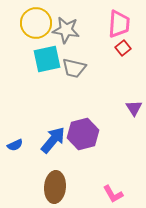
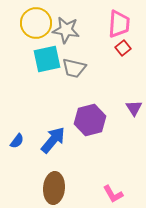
purple hexagon: moved 7 px right, 14 px up
blue semicircle: moved 2 px right, 4 px up; rotated 28 degrees counterclockwise
brown ellipse: moved 1 px left, 1 px down
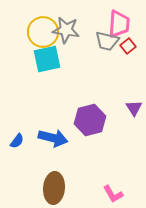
yellow circle: moved 7 px right, 9 px down
red square: moved 5 px right, 2 px up
gray trapezoid: moved 33 px right, 27 px up
blue arrow: moved 2 px up; rotated 64 degrees clockwise
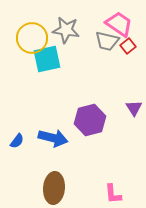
pink trapezoid: rotated 60 degrees counterclockwise
yellow circle: moved 11 px left, 6 px down
pink L-shape: rotated 25 degrees clockwise
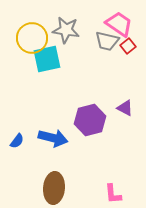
purple triangle: moved 9 px left; rotated 30 degrees counterclockwise
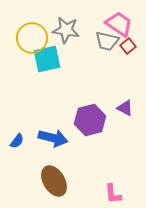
brown ellipse: moved 7 px up; rotated 36 degrees counterclockwise
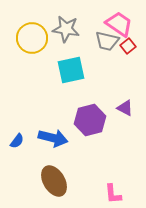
gray star: moved 1 px up
cyan square: moved 24 px right, 11 px down
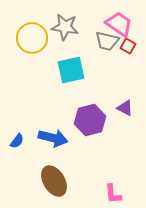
gray star: moved 1 px left, 2 px up
red square: rotated 21 degrees counterclockwise
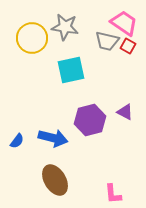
pink trapezoid: moved 5 px right, 1 px up
purple triangle: moved 4 px down
brown ellipse: moved 1 px right, 1 px up
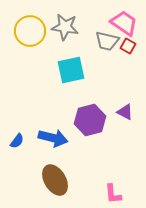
yellow circle: moved 2 px left, 7 px up
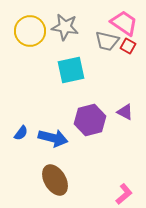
blue semicircle: moved 4 px right, 8 px up
pink L-shape: moved 11 px right; rotated 125 degrees counterclockwise
